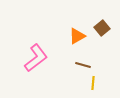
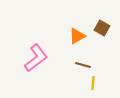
brown square: rotated 21 degrees counterclockwise
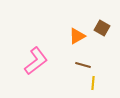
pink L-shape: moved 3 px down
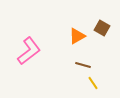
pink L-shape: moved 7 px left, 10 px up
yellow line: rotated 40 degrees counterclockwise
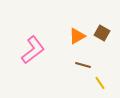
brown square: moved 5 px down
pink L-shape: moved 4 px right, 1 px up
yellow line: moved 7 px right
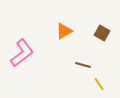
orange triangle: moved 13 px left, 5 px up
pink L-shape: moved 11 px left, 3 px down
yellow line: moved 1 px left, 1 px down
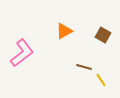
brown square: moved 1 px right, 2 px down
brown line: moved 1 px right, 2 px down
yellow line: moved 2 px right, 4 px up
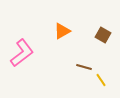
orange triangle: moved 2 px left
